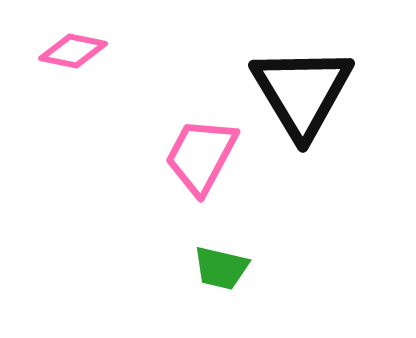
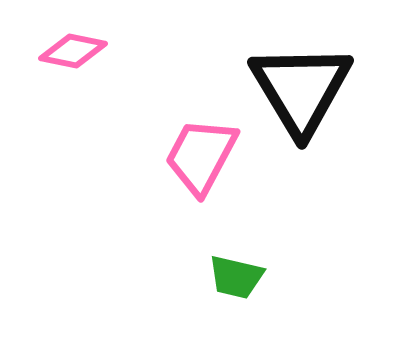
black triangle: moved 1 px left, 3 px up
green trapezoid: moved 15 px right, 9 px down
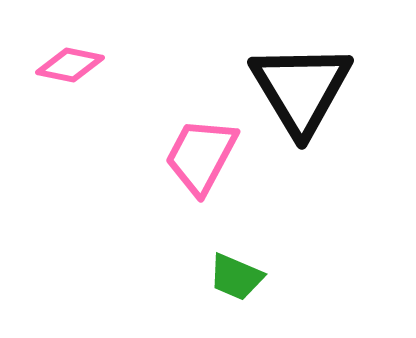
pink diamond: moved 3 px left, 14 px down
green trapezoid: rotated 10 degrees clockwise
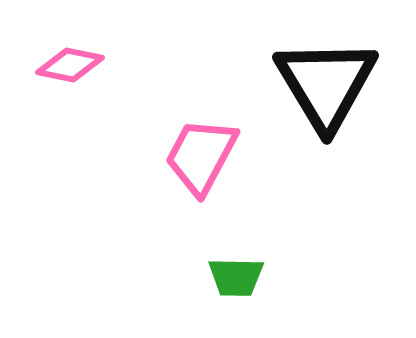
black triangle: moved 25 px right, 5 px up
green trapezoid: rotated 22 degrees counterclockwise
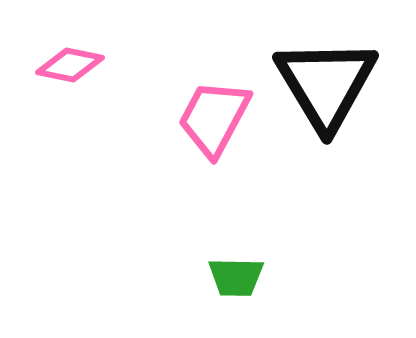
pink trapezoid: moved 13 px right, 38 px up
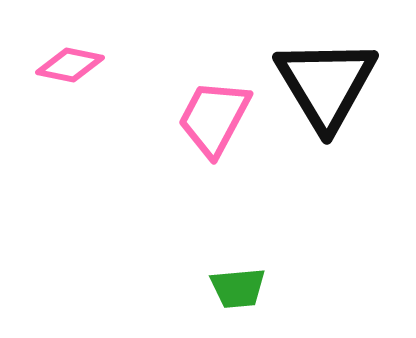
green trapezoid: moved 2 px right, 11 px down; rotated 6 degrees counterclockwise
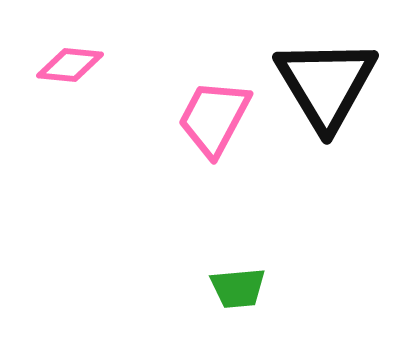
pink diamond: rotated 6 degrees counterclockwise
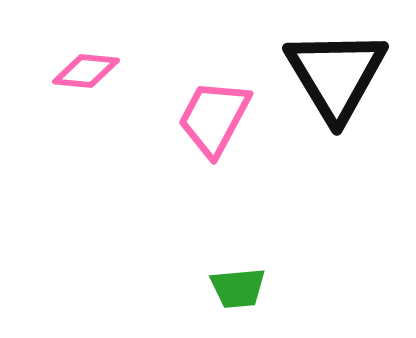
pink diamond: moved 16 px right, 6 px down
black triangle: moved 10 px right, 9 px up
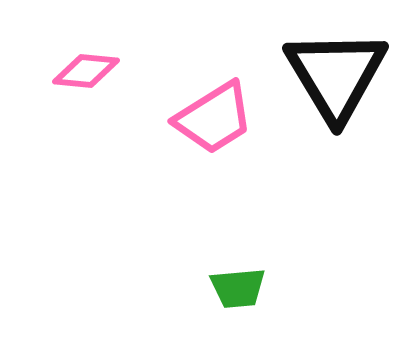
pink trapezoid: rotated 150 degrees counterclockwise
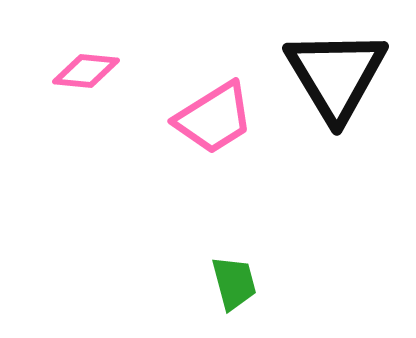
green trapezoid: moved 4 px left, 5 px up; rotated 100 degrees counterclockwise
